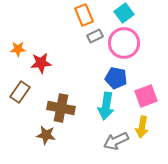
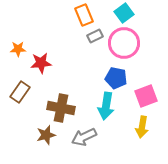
brown star: rotated 24 degrees counterclockwise
gray arrow: moved 32 px left, 4 px up
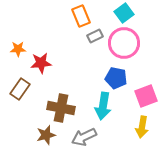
orange rectangle: moved 3 px left, 1 px down
brown rectangle: moved 3 px up
cyan arrow: moved 3 px left
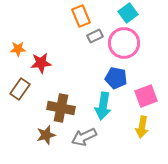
cyan square: moved 4 px right
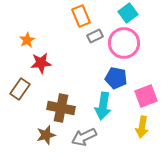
orange star: moved 9 px right, 9 px up; rotated 28 degrees counterclockwise
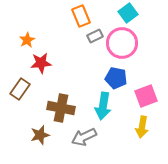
pink circle: moved 2 px left
brown star: moved 6 px left
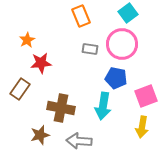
gray rectangle: moved 5 px left, 13 px down; rotated 35 degrees clockwise
pink circle: moved 1 px down
gray arrow: moved 5 px left, 4 px down; rotated 30 degrees clockwise
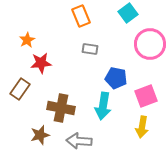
pink circle: moved 28 px right
